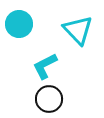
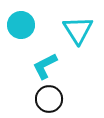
cyan circle: moved 2 px right, 1 px down
cyan triangle: rotated 12 degrees clockwise
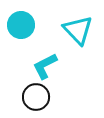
cyan triangle: rotated 12 degrees counterclockwise
black circle: moved 13 px left, 2 px up
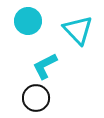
cyan circle: moved 7 px right, 4 px up
black circle: moved 1 px down
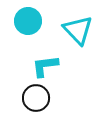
cyan L-shape: rotated 20 degrees clockwise
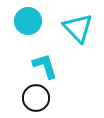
cyan triangle: moved 2 px up
cyan L-shape: rotated 80 degrees clockwise
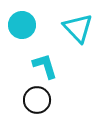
cyan circle: moved 6 px left, 4 px down
black circle: moved 1 px right, 2 px down
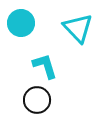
cyan circle: moved 1 px left, 2 px up
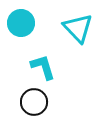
cyan L-shape: moved 2 px left, 1 px down
black circle: moved 3 px left, 2 px down
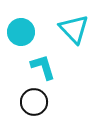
cyan circle: moved 9 px down
cyan triangle: moved 4 px left, 1 px down
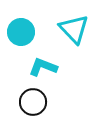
cyan L-shape: rotated 52 degrees counterclockwise
black circle: moved 1 px left
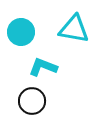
cyan triangle: rotated 36 degrees counterclockwise
black circle: moved 1 px left, 1 px up
